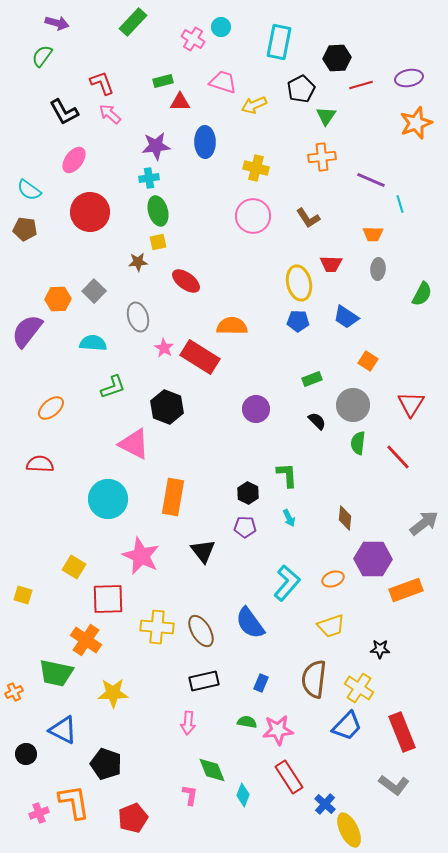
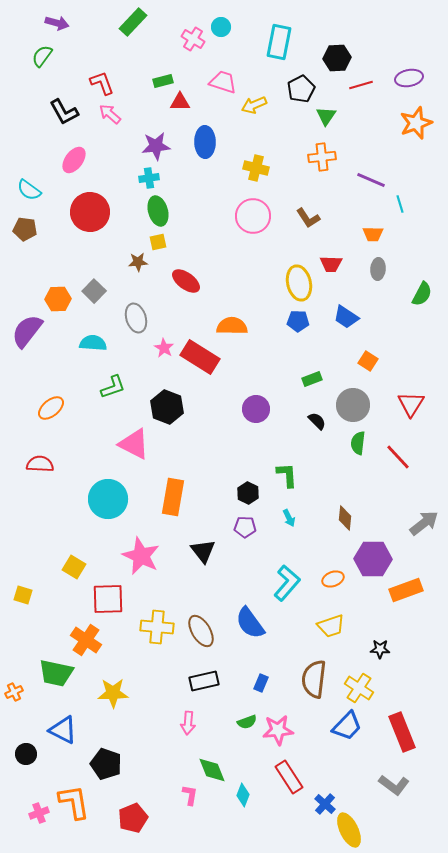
gray ellipse at (138, 317): moved 2 px left, 1 px down
green semicircle at (247, 722): rotated 150 degrees clockwise
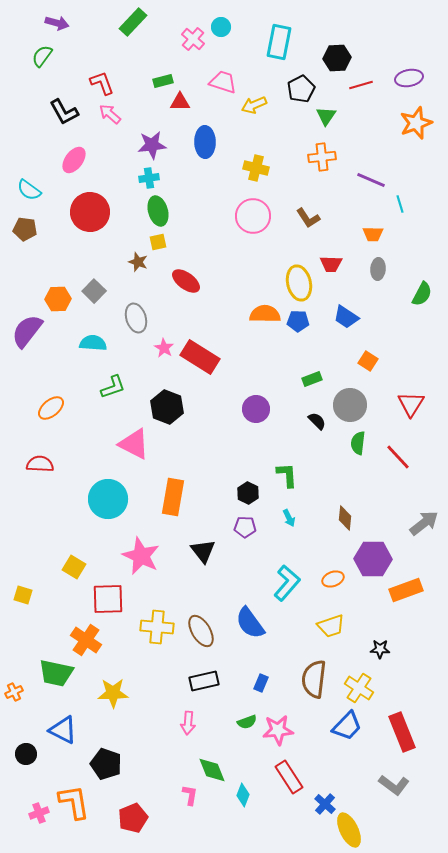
pink cross at (193, 39): rotated 10 degrees clockwise
purple star at (156, 146): moved 4 px left, 1 px up
brown star at (138, 262): rotated 24 degrees clockwise
orange semicircle at (232, 326): moved 33 px right, 12 px up
gray circle at (353, 405): moved 3 px left
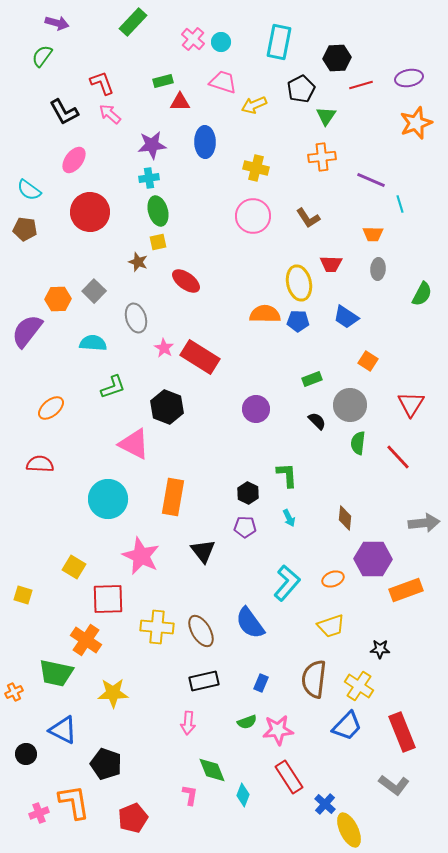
cyan circle at (221, 27): moved 15 px down
gray arrow at (424, 523): rotated 32 degrees clockwise
yellow cross at (359, 688): moved 2 px up
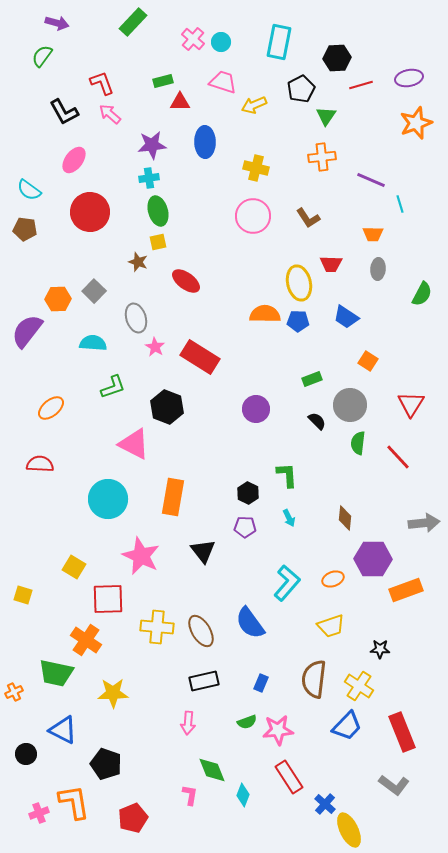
pink star at (164, 348): moved 9 px left, 1 px up
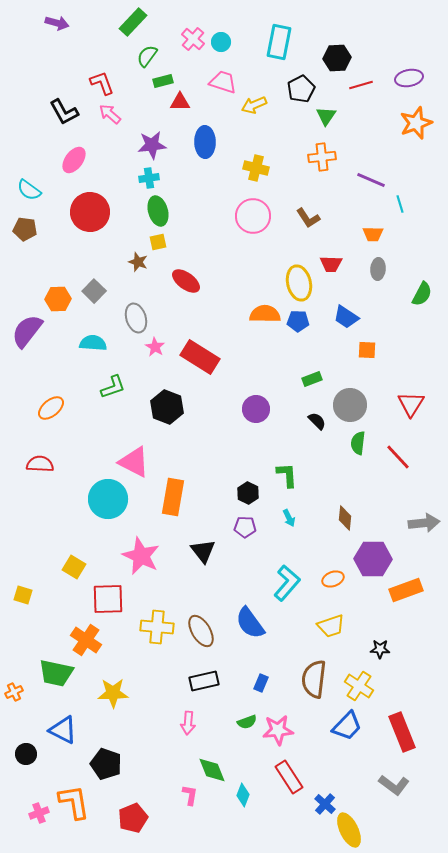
green semicircle at (42, 56): moved 105 px right
orange square at (368, 361): moved 1 px left, 11 px up; rotated 30 degrees counterclockwise
pink triangle at (134, 444): moved 18 px down
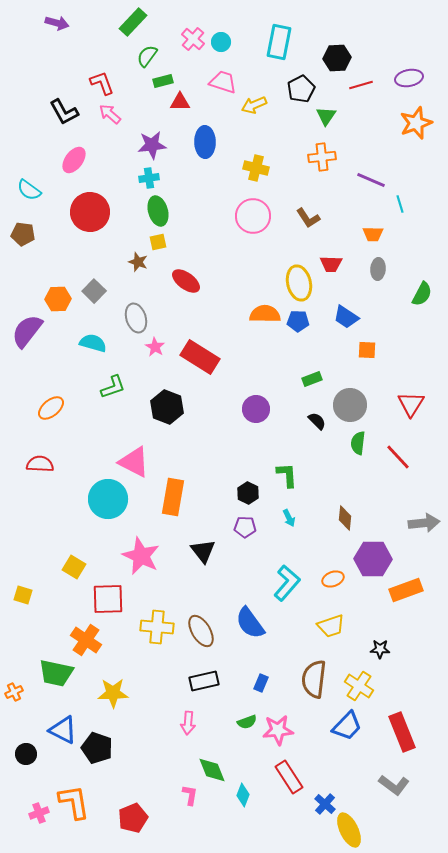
brown pentagon at (25, 229): moved 2 px left, 5 px down
cyan semicircle at (93, 343): rotated 12 degrees clockwise
black pentagon at (106, 764): moved 9 px left, 16 px up
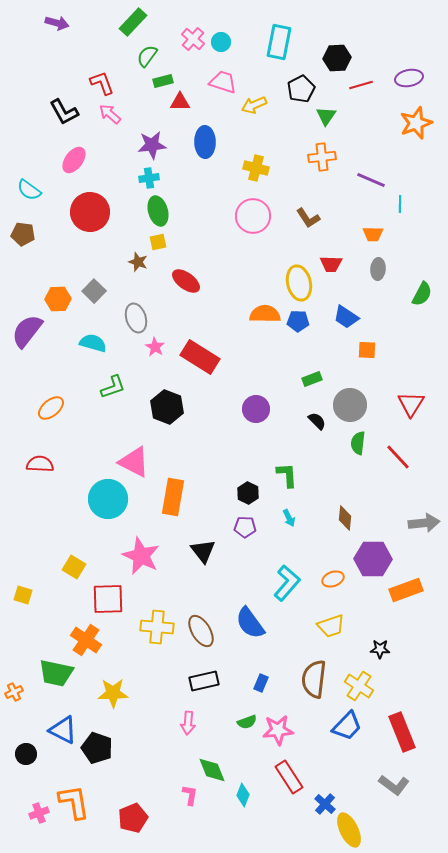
cyan line at (400, 204): rotated 18 degrees clockwise
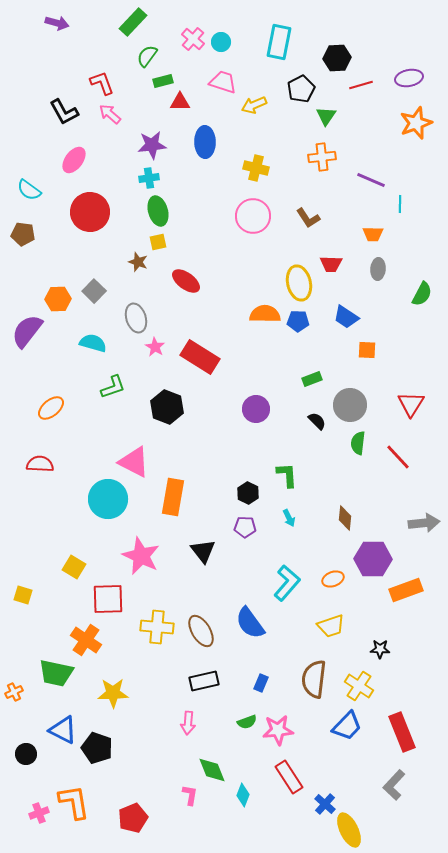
gray L-shape at (394, 785): rotated 96 degrees clockwise
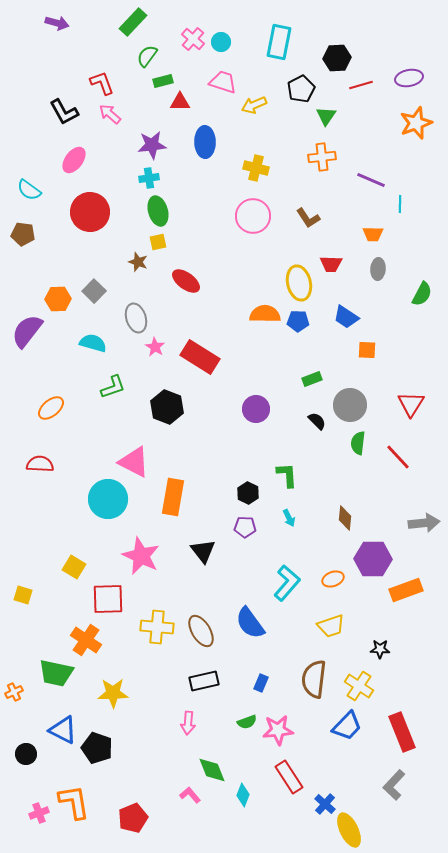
pink L-shape at (190, 795): rotated 50 degrees counterclockwise
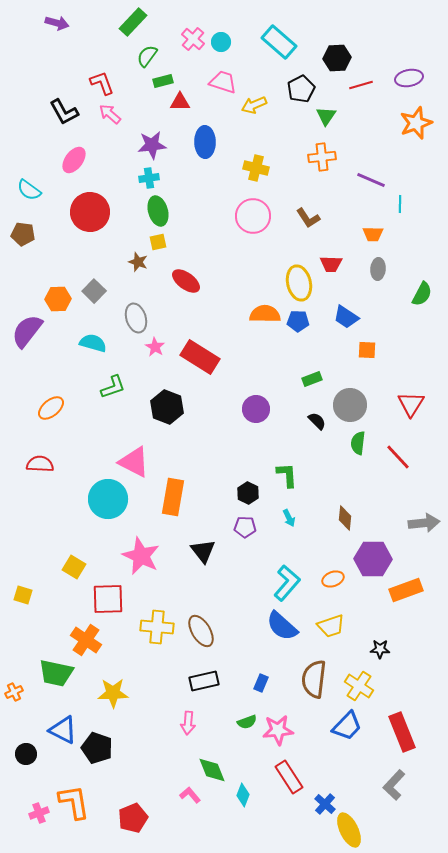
cyan rectangle at (279, 42): rotated 60 degrees counterclockwise
blue semicircle at (250, 623): moved 32 px right, 3 px down; rotated 12 degrees counterclockwise
